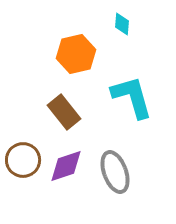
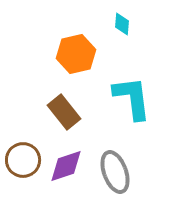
cyan L-shape: moved 1 px down; rotated 9 degrees clockwise
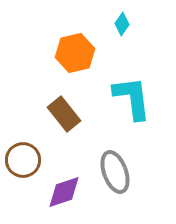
cyan diamond: rotated 30 degrees clockwise
orange hexagon: moved 1 px left, 1 px up
brown rectangle: moved 2 px down
purple diamond: moved 2 px left, 26 px down
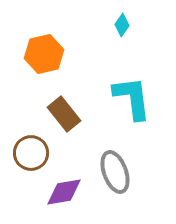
cyan diamond: moved 1 px down
orange hexagon: moved 31 px left, 1 px down
brown circle: moved 8 px right, 7 px up
purple diamond: rotated 9 degrees clockwise
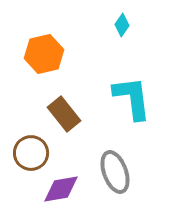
purple diamond: moved 3 px left, 3 px up
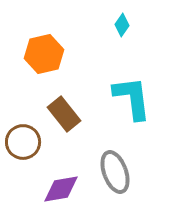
brown circle: moved 8 px left, 11 px up
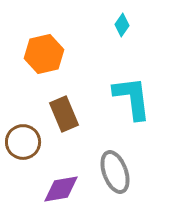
brown rectangle: rotated 16 degrees clockwise
